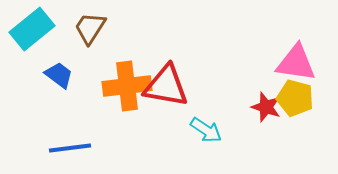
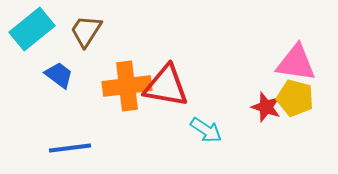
brown trapezoid: moved 4 px left, 3 px down
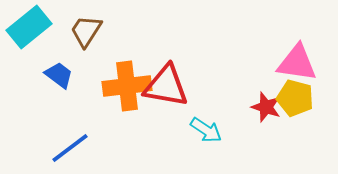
cyan rectangle: moved 3 px left, 2 px up
pink triangle: moved 1 px right
blue line: rotated 30 degrees counterclockwise
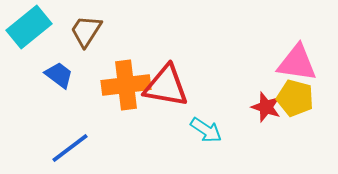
orange cross: moved 1 px left, 1 px up
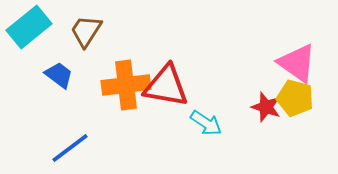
pink triangle: rotated 27 degrees clockwise
cyan arrow: moved 7 px up
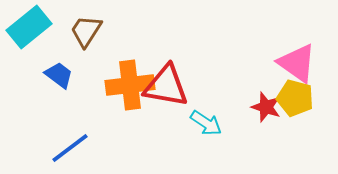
orange cross: moved 4 px right
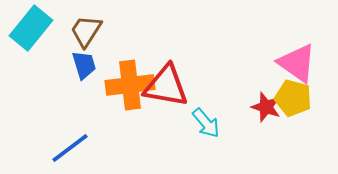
cyan rectangle: moved 2 px right, 1 px down; rotated 12 degrees counterclockwise
blue trapezoid: moved 25 px right, 10 px up; rotated 36 degrees clockwise
yellow pentagon: moved 2 px left
cyan arrow: rotated 16 degrees clockwise
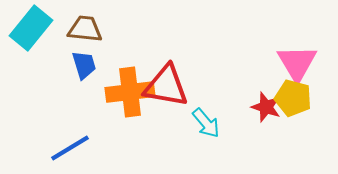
brown trapezoid: moved 1 px left, 2 px up; rotated 63 degrees clockwise
pink triangle: rotated 24 degrees clockwise
orange cross: moved 7 px down
blue line: rotated 6 degrees clockwise
